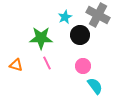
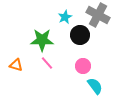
green star: moved 1 px right, 2 px down
pink line: rotated 16 degrees counterclockwise
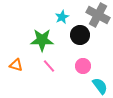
cyan star: moved 3 px left
pink line: moved 2 px right, 3 px down
cyan semicircle: moved 5 px right
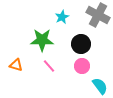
black circle: moved 1 px right, 9 px down
pink circle: moved 1 px left
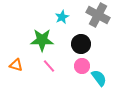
cyan semicircle: moved 1 px left, 8 px up
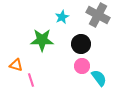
pink line: moved 18 px left, 14 px down; rotated 24 degrees clockwise
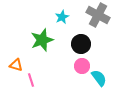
green star: rotated 20 degrees counterclockwise
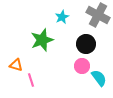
black circle: moved 5 px right
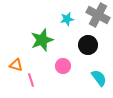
cyan star: moved 5 px right, 2 px down; rotated 16 degrees clockwise
black circle: moved 2 px right, 1 px down
pink circle: moved 19 px left
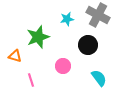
green star: moved 4 px left, 3 px up
orange triangle: moved 1 px left, 9 px up
